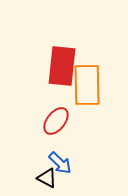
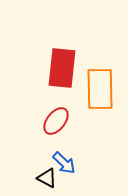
red rectangle: moved 2 px down
orange rectangle: moved 13 px right, 4 px down
blue arrow: moved 4 px right
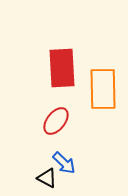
red rectangle: rotated 9 degrees counterclockwise
orange rectangle: moved 3 px right
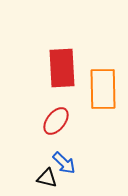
black triangle: rotated 15 degrees counterclockwise
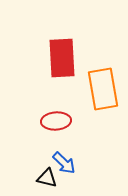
red rectangle: moved 10 px up
orange rectangle: rotated 9 degrees counterclockwise
red ellipse: rotated 48 degrees clockwise
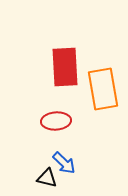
red rectangle: moved 3 px right, 9 px down
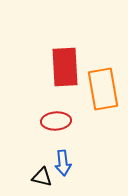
blue arrow: moved 1 px left; rotated 40 degrees clockwise
black triangle: moved 5 px left, 1 px up
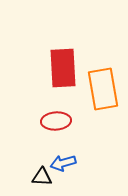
red rectangle: moved 2 px left, 1 px down
blue arrow: rotated 80 degrees clockwise
black triangle: rotated 10 degrees counterclockwise
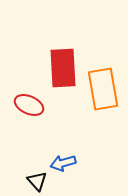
red ellipse: moved 27 px left, 16 px up; rotated 28 degrees clockwise
black triangle: moved 5 px left, 4 px down; rotated 45 degrees clockwise
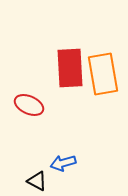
red rectangle: moved 7 px right
orange rectangle: moved 15 px up
black triangle: rotated 20 degrees counterclockwise
